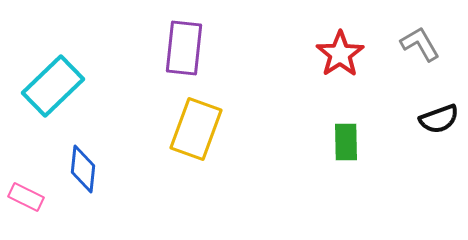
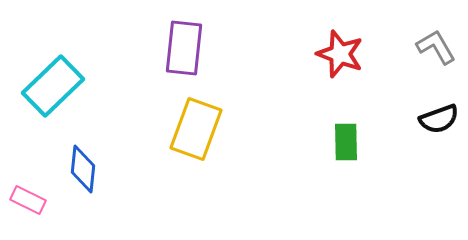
gray L-shape: moved 16 px right, 3 px down
red star: rotated 18 degrees counterclockwise
pink rectangle: moved 2 px right, 3 px down
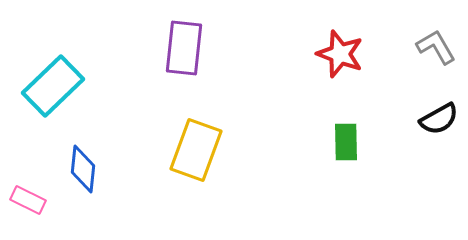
black semicircle: rotated 9 degrees counterclockwise
yellow rectangle: moved 21 px down
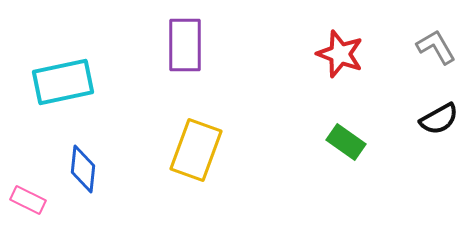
purple rectangle: moved 1 px right, 3 px up; rotated 6 degrees counterclockwise
cyan rectangle: moved 10 px right, 4 px up; rotated 32 degrees clockwise
green rectangle: rotated 54 degrees counterclockwise
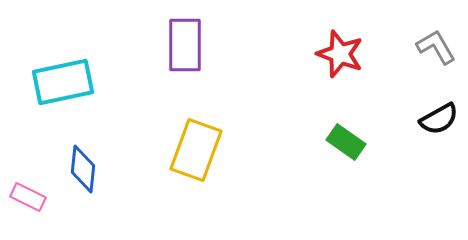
pink rectangle: moved 3 px up
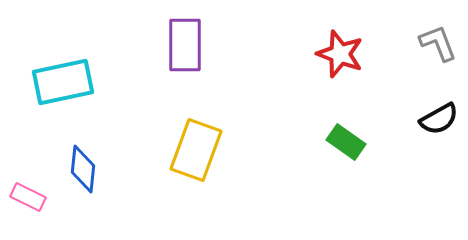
gray L-shape: moved 2 px right, 4 px up; rotated 9 degrees clockwise
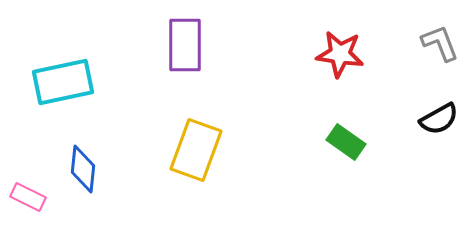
gray L-shape: moved 2 px right
red star: rotated 12 degrees counterclockwise
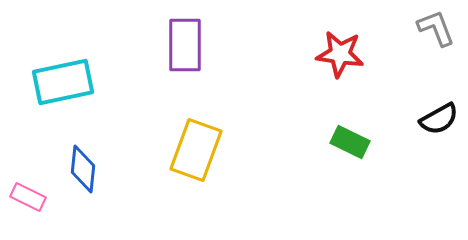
gray L-shape: moved 4 px left, 15 px up
green rectangle: moved 4 px right; rotated 9 degrees counterclockwise
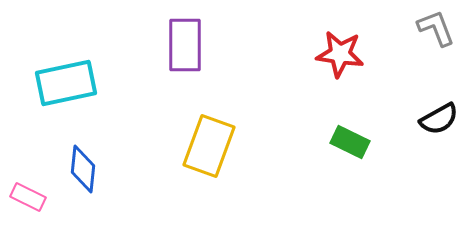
cyan rectangle: moved 3 px right, 1 px down
yellow rectangle: moved 13 px right, 4 px up
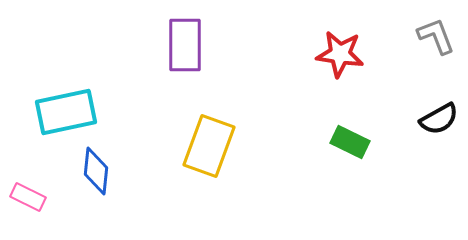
gray L-shape: moved 8 px down
cyan rectangle: moved 29 px down
blue diamond: moved 13 px right, 2 px down
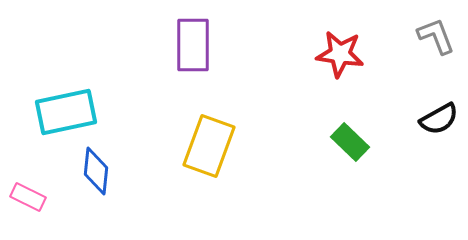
purple rectangle: moved 8 px right
green rectangle: rotated 18 degrees clockwise
